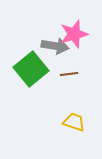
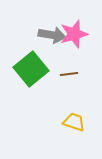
gray arrow: moved 3 px left, 11 px up
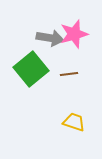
gray arrow: moved 2 px left, 3 px down
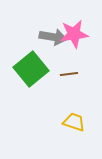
pink star: rotated 8 degrees clockwise
gray arrow: moved 3 px right, 1 px up
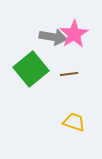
pink star: rotated 24 degrees counterclockwise
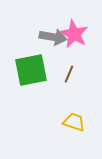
pink star: rotated 12 degrees counterclockwise
green square: moved 1 px down; rotated 28 degrees clockwise
brown line: rotated 60 degrees counterclockwise
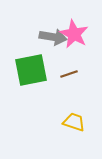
brown line: rotated 48 degrees clockwise
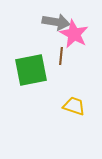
gray arrow: moved 3 px right, 15 px up
brown line: moved 8 px left, 18 px up; rotated 66 degrees counterclockwise
yellow trapezoid: moved 16 px up
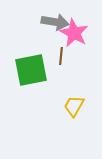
gray arrow: moved 1 px left
pink star: moved 1 px up
yellow trapezoid: rotated 80 degrees counterclockwise
